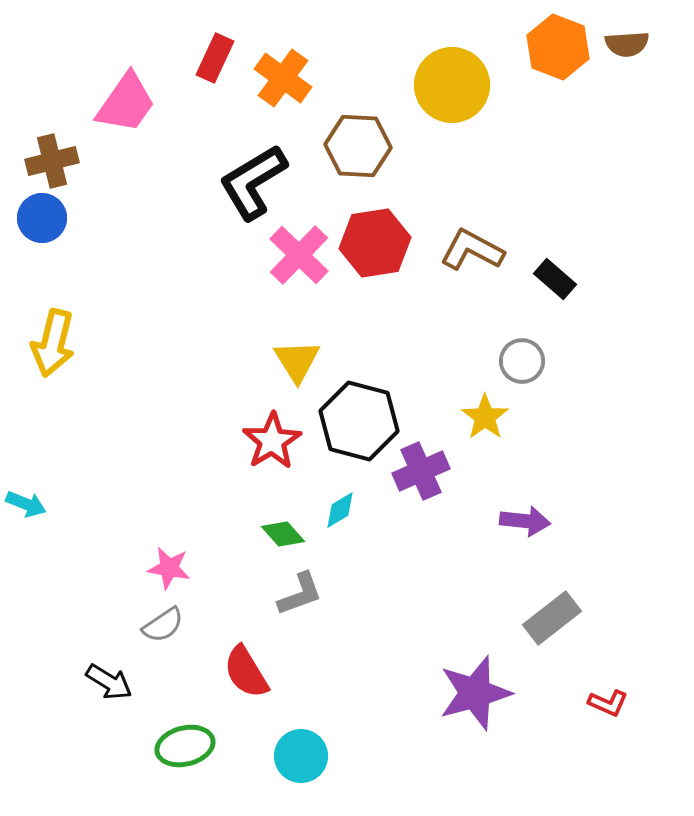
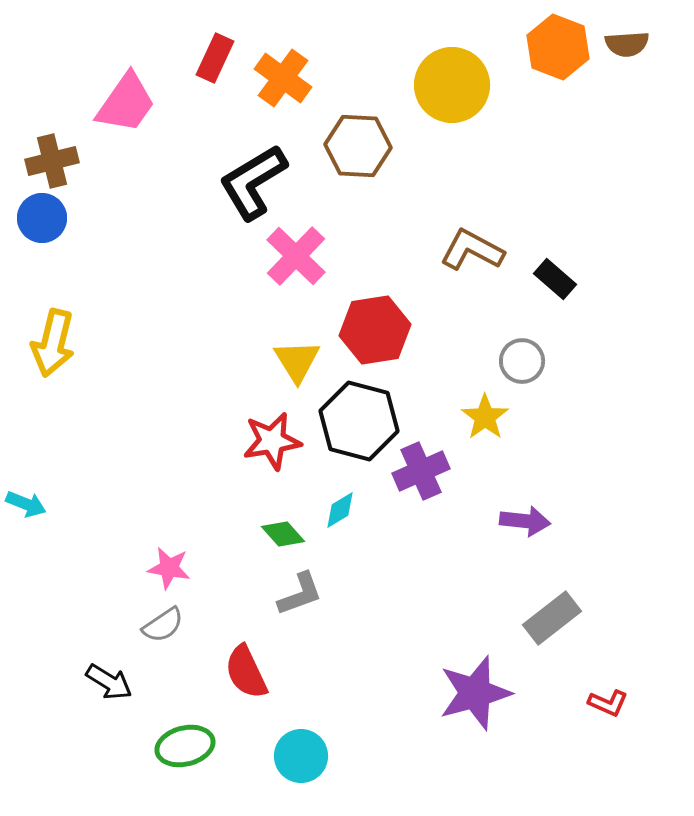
red hexagon: moved 87 px down
pink cross: moved 3 px left, 1 px down
red star: rotated 22 degrees clockwise
red semicircle: rotated 6 degrees clockwise
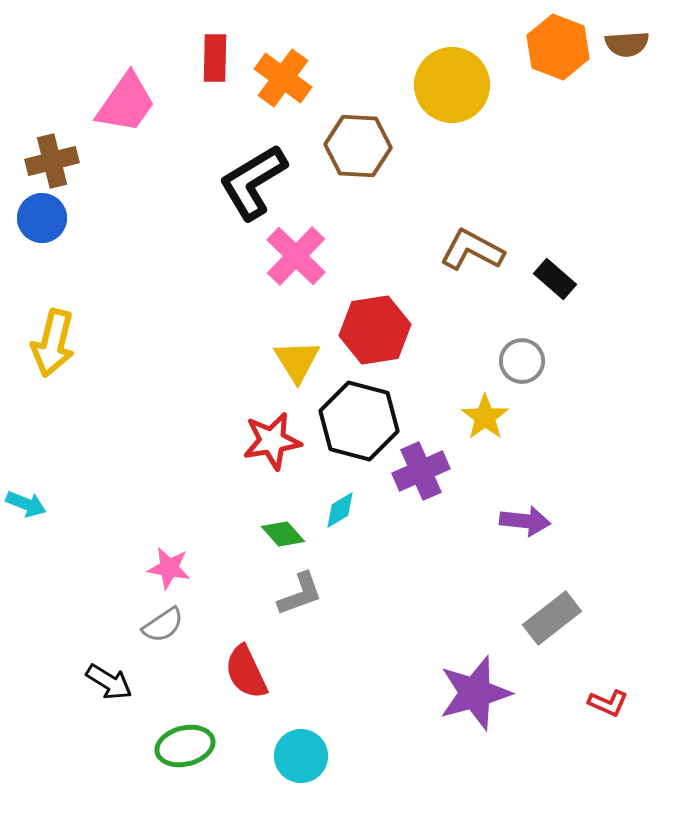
red rectangle: rotated 24 degrees counterclockwise
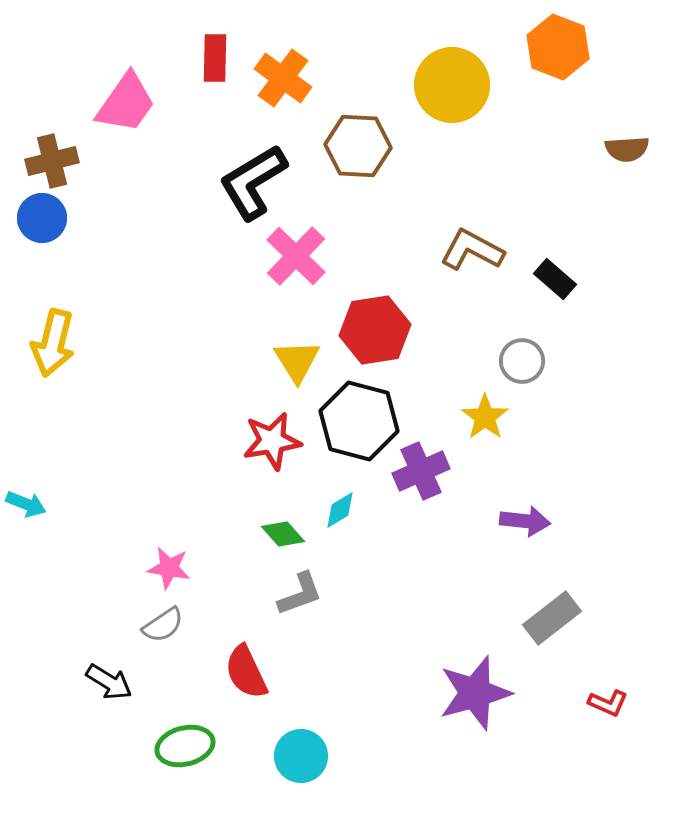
brown semicircle: moved 105 px down
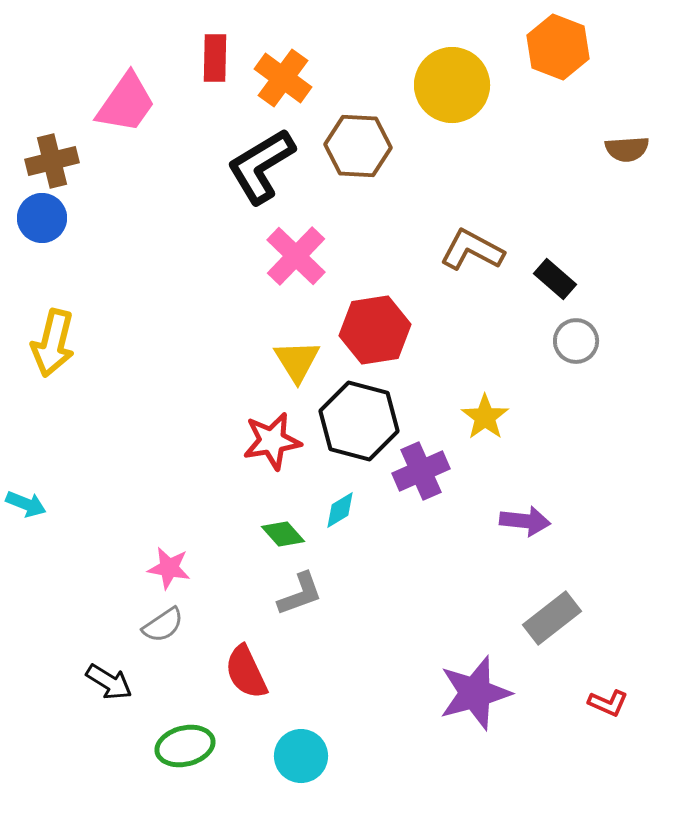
black L-shape: moved 8 px right, 16 px up
gray circle: moved 54 px right, 20 px up
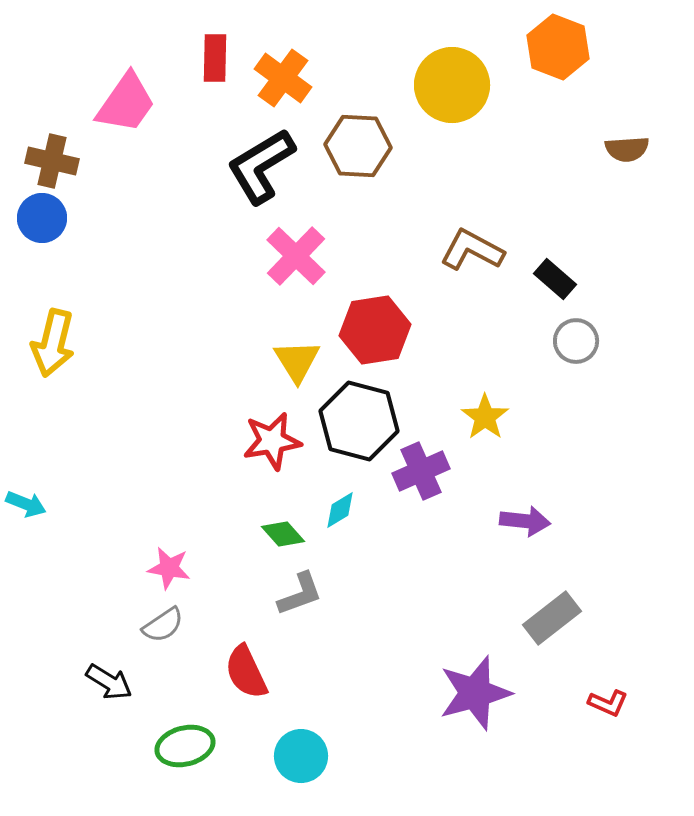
brown cross: rotated 27 degrees clockwise
